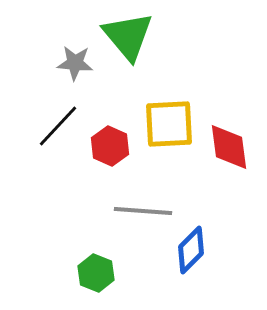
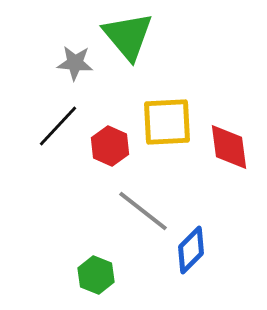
yellow square: moved 2 px left, 2 px up
gray line: rotated 34 degrees clockwise
green hexagon: moved 2 px down
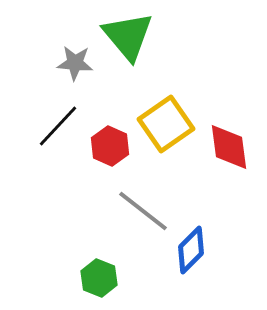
yellow square: moved 1 px left, 2 px down; rotated 32 degrees counterclockwise
green hexagon: moved 3 px right, 3 px down
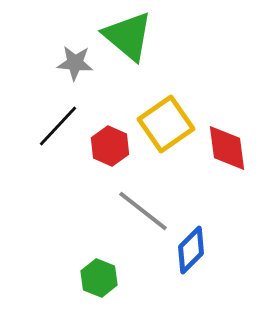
green triangle: rotated 10 degrees counterclockwise
red diamond: moved 2 px left, 1 px down
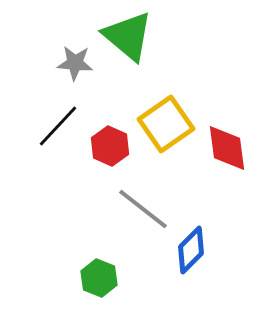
gray line: moved 2 px up
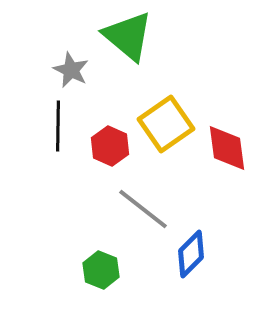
gray star: moved 4 px left, 7 px down; rotated 21 degrees clockwise
black line: rotated 42 degrees counterclockwise
blue diamond: moved 4 px down
green hexagon: moved 2 px right, 8 px up
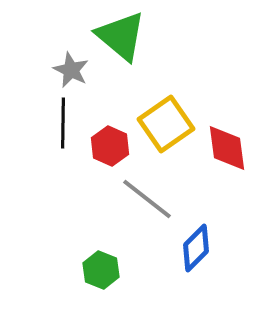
green triangle: moved 7 px left
black line: moved 5 px right, 3 px up
gray line: moved 4 px right, 10 px up
blue diamond: moved 5 px right, 6 px up
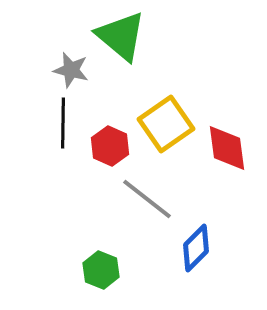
gray star: rotated 12 degrees counterclockwise
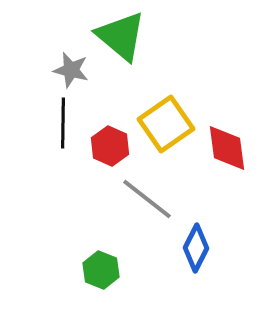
blue diamond: rotated 18 degrees counterclockwise
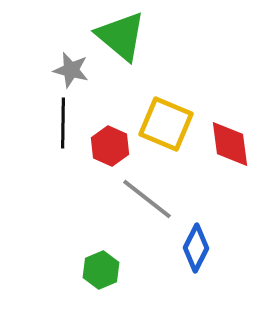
yellow square: rotated 32 degrees counterclockwise
red diamond: moved 3 px right, 4 px up
green hexagon: rotated 15 degrees clockwise
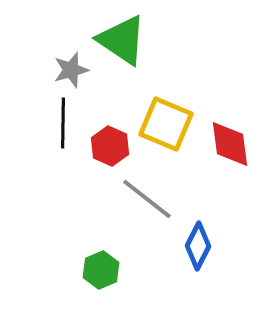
green triangle: moved 1 px right, 4 px down; rotated 6 degrees counterclockwise
gray star: rotated 30 degrees counterclockwise
blue diamond: moved 2 px right, 2 px up
